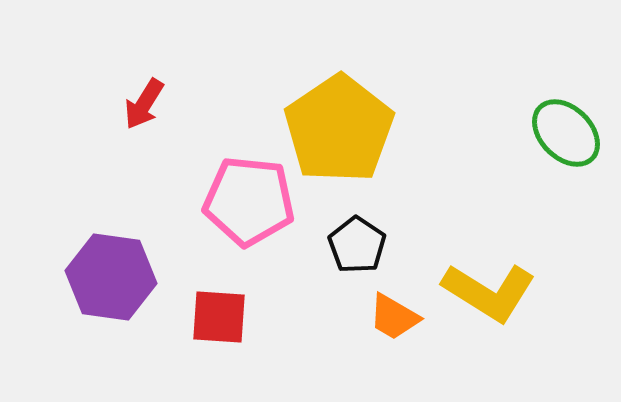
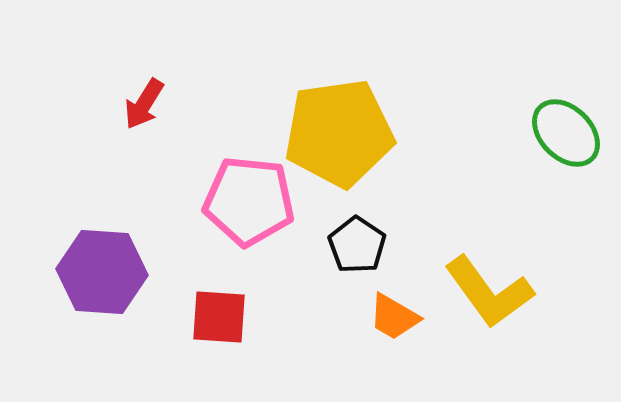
yellow pentagon: moved 4 px down; rotated 26 degrees clockwise
purple hexagon: moved 9 px left, 5 px up; rotated 4 degrees counterclockwise
yellow L-shape: rotated 22 degrees clockwise
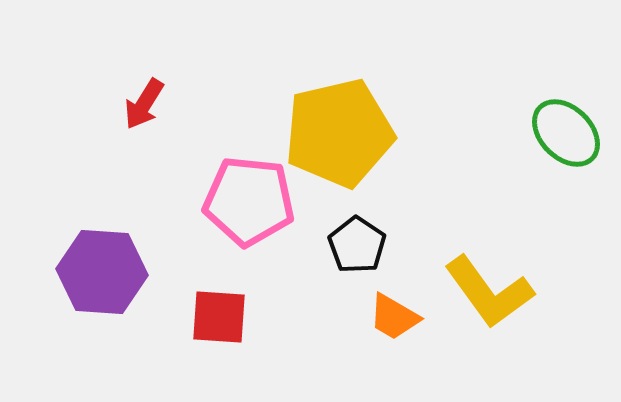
yellow pentagon: rotated 5 degrees counterclockwise
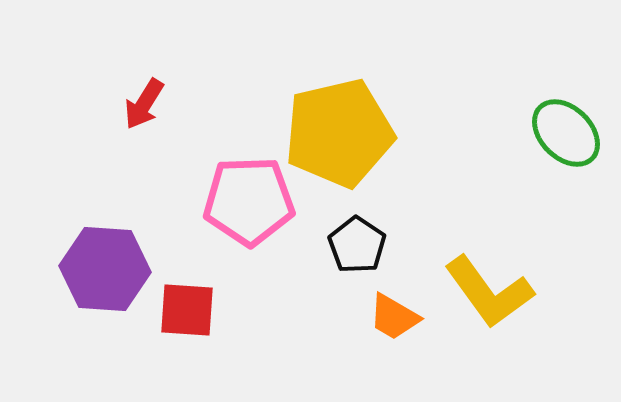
pink pentagon: rotated 8 degrees counterclockwise
purple hexagon: moved 3 px right, 3 px up
red square: moved 32 px left, 7 px up
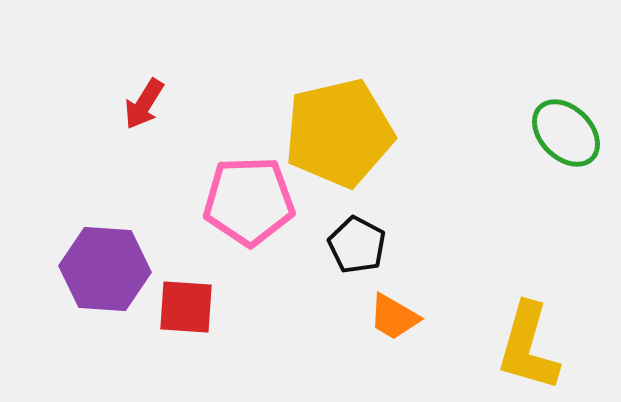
black pentagon: rotated 6 degrees counterclockwise
yellow L-shape: moved 39 px right, 55 px down; rotated 52 degrees clockwise
red square: moved 1 px left, 3 px up
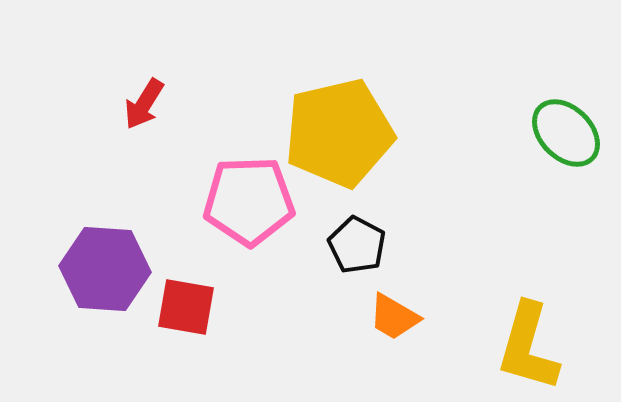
red square: rotated 6 degrees clockwise
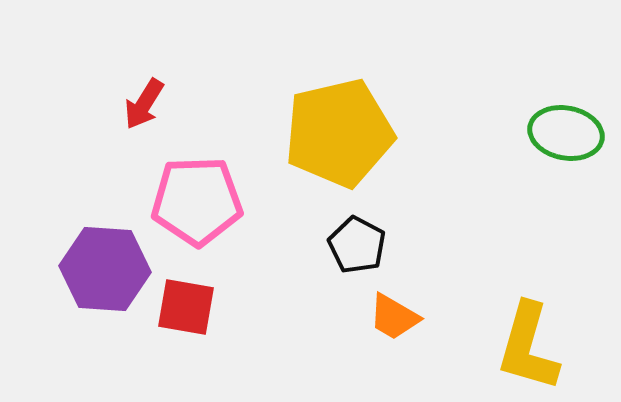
green ellipse: rotated 34 degrees counterclockwise
pink pentagon: moved 52 px left
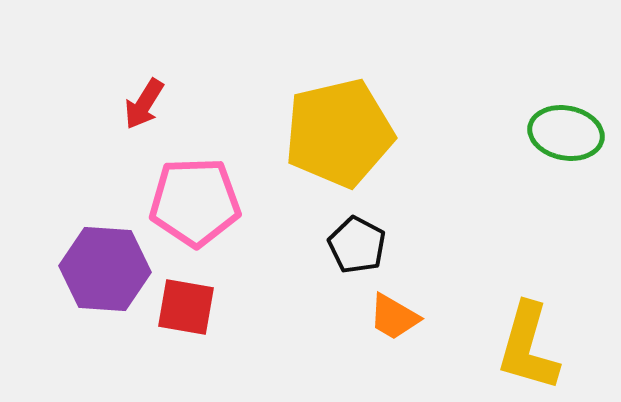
pink pentagon: moved 2 px left, 1 px down
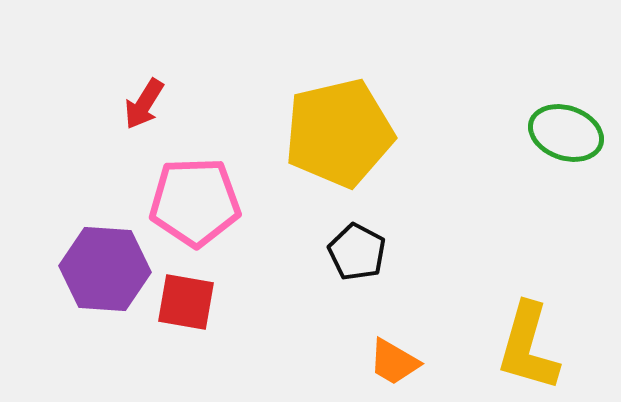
green ellipse: rotated 8 degrees clockwise
black pentagon: moved 7 px down
red square: moved 5 px up
orange trapezoid: moved 45 px down
